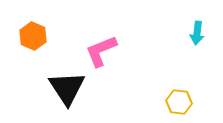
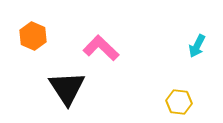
cyan arrow: moved 13 px down; rotated 20 degrees clockwise
pink L-shape: moved 3 px up; rotated 66 degrees clockwise
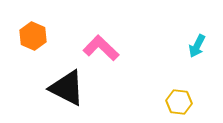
black triangle: rotated 30 degrees counterclockwise
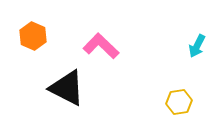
pink L-shape: moved 2 px up
yellow hexagon: rotated 15 degrees counterclockwise
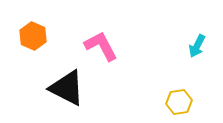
pink L-shape: rotated 18 degrees clockwise
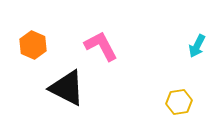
orange hexagon: moved 9 px down
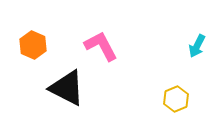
yellow hexagon: moved 3 px left, 3 px up; rotated 15 degrees counterclockwise
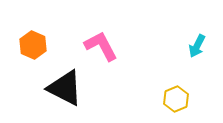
black triangle: moved 2 px left
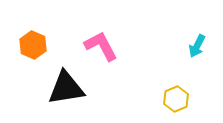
black triangle: moved 1 px right; rotated 36 degrees counterclockwise
